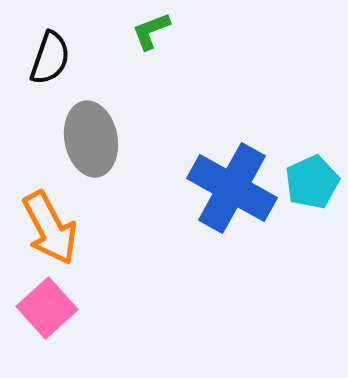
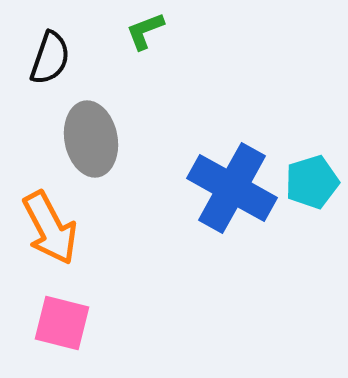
green L-shape: moved 6 px left
cyan pentagon: rotated 8 degrees clockwise
pink square: moved 15 px right, 15 px down; rotated 34 degrees counterclockwise
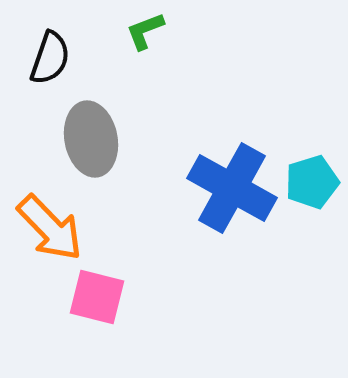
orange arrow: rotated 16 degrees counterclockwise
pink square: moved 35 px right, 26 px up
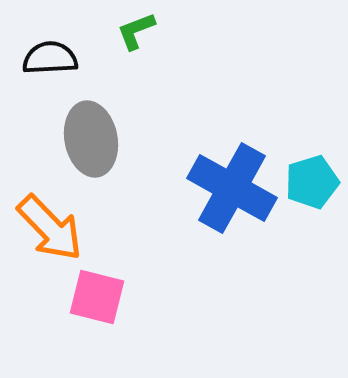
green L-shape: moved 9 px left
black semicircle: rotated 112 degrees counterclockwise
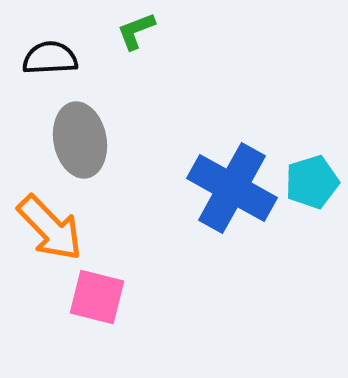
gray ellipse: moved 11 px left, 1 px down
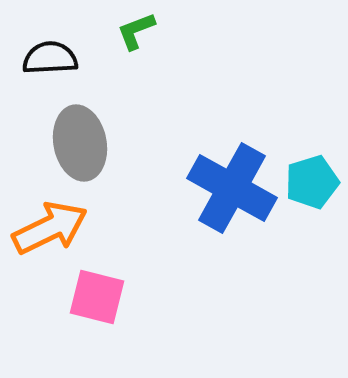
gray ellipse: moved 3 px down
orange arrow: rotated 72 degrees counterclockwise
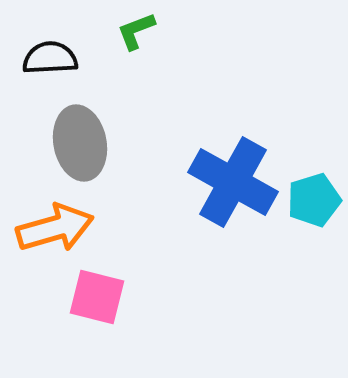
cyan pentagon: moved 2 px right, 18 px down
blue cross: moved 1 px right, 6 px up
orange arrow: moved 5 px right; rotated 10 degrees clockwise
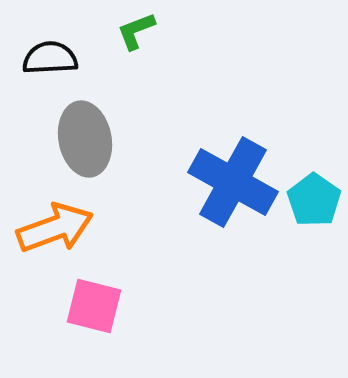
gray ellipse: moved 5 px right, 4 px up
cyan pentagon: rotated 20 degrees counterclockwise
orange arrow: rotated 4 degrees counterclockwise
pink square: moved 3 px left, 9 px down
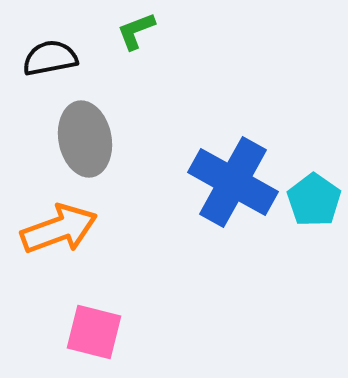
black semicircle: rotated 8 degrees counterclockwise
orange arrow: moved 4 px right, 1 px down
pink square: moved 26 px down
